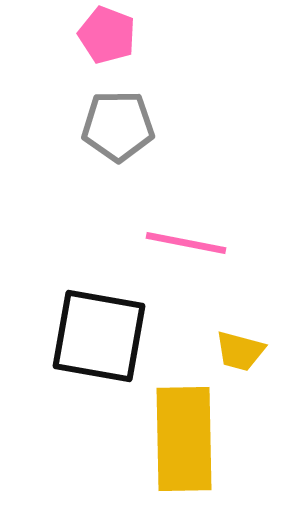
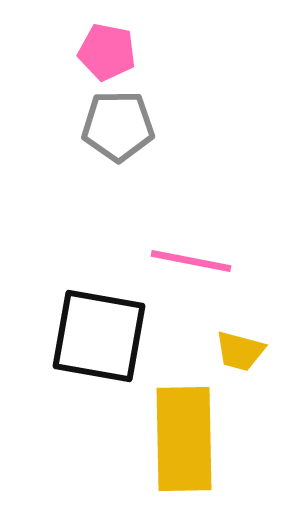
pink pentagon: moved 17 px down; rotated 10 degrees counterclockwise
pink line: moved 5 px right, 18 px down
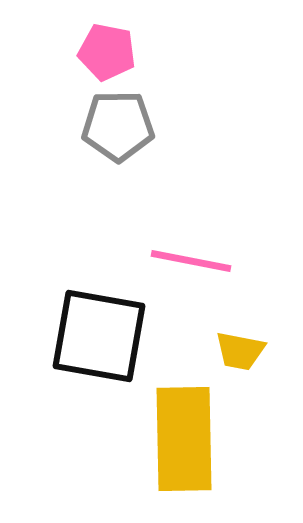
yellow trapezoid: rotated 4 degrees counterclockwise
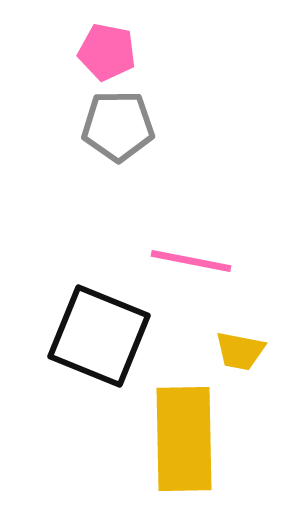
black square: rotated 12 degrees clockwise
